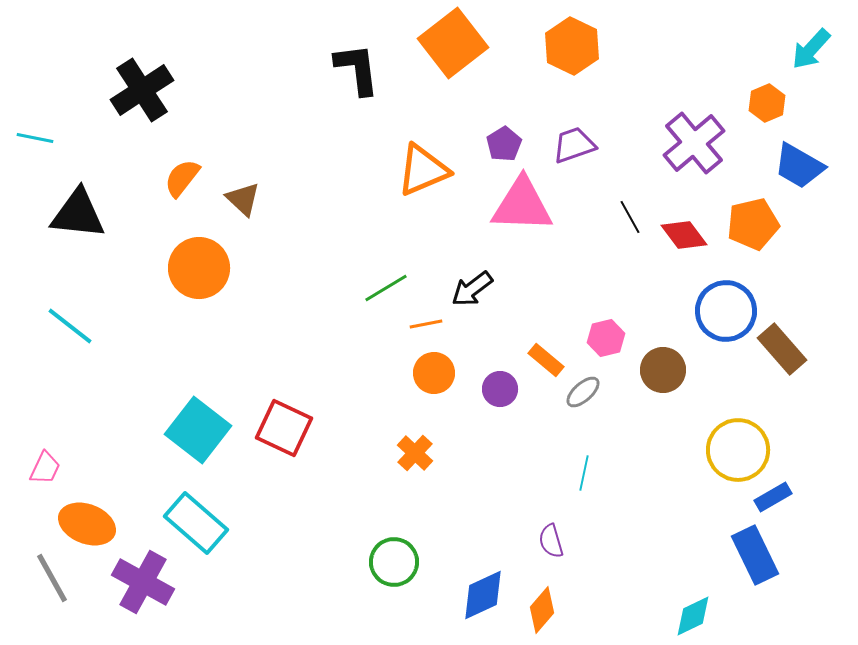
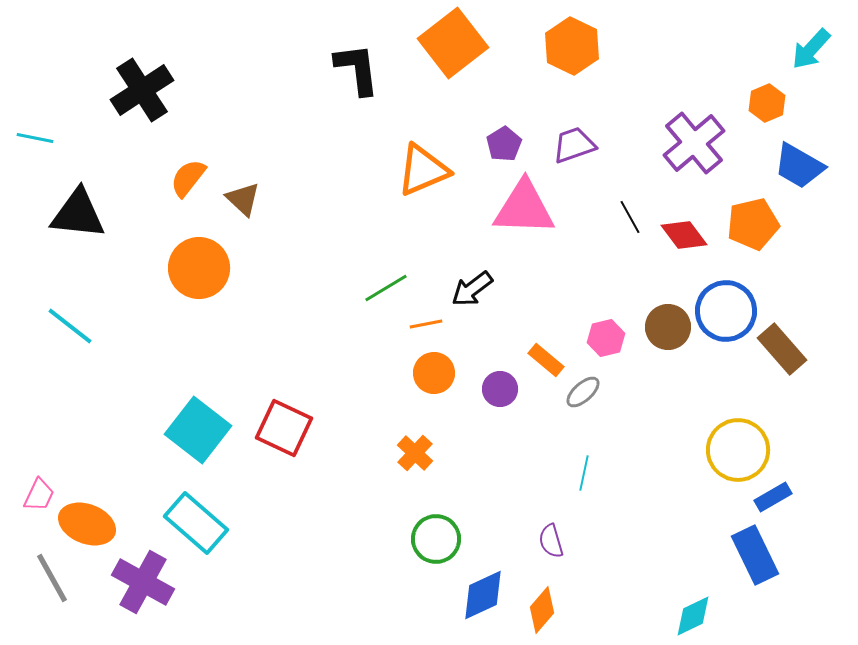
orange semicircle at (182, 178): moved 6 px right
pink triangle at (522, 205): moved 2 px right, 3 px down
brown circle at (663, 370): moved 5 px right, 43 px up
pink trapezoid at (45, 468): moved 6 px left, 27 px down
green circle at (394, 562): moved 42 px right, 23 px up
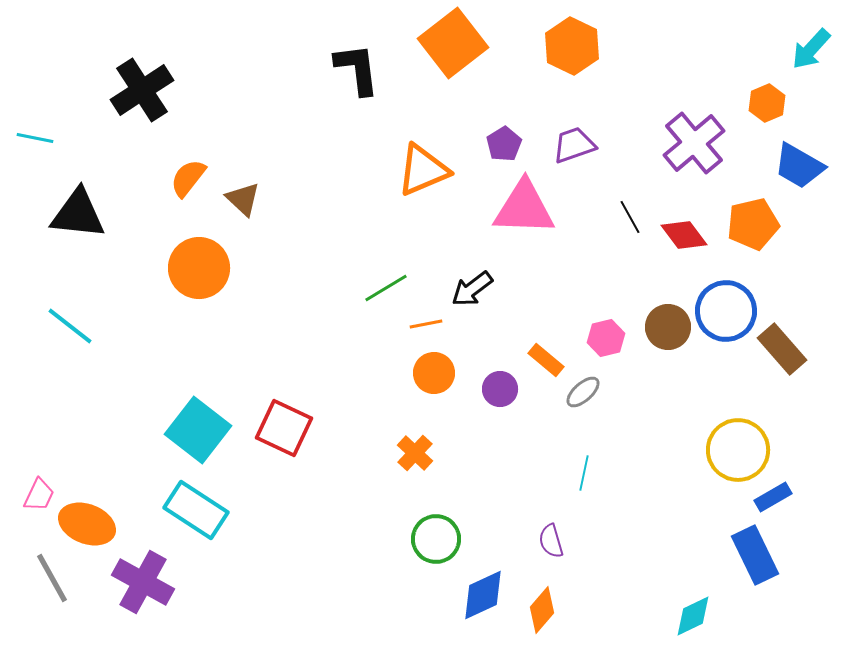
cyan rectangle at (196, 523): moved 13 px up; rotated 8 degrees counterclockwise
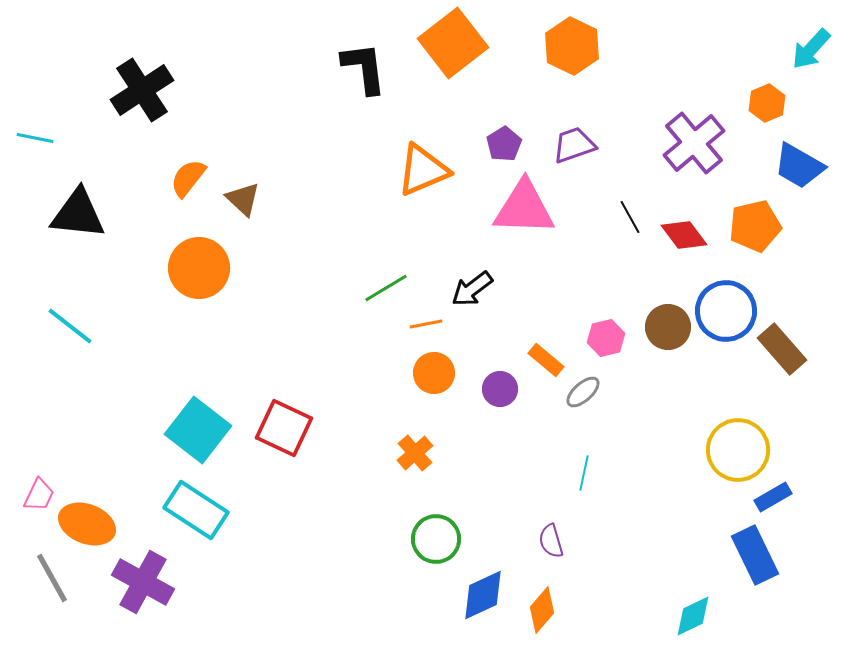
black L-shape at (357, 69): moved 7 px right, 1 px up
orange pentagon at (753, 224): moved 2 px right, 2 px down
orange cross at (415, 453): rotated 6 degrees clockwise
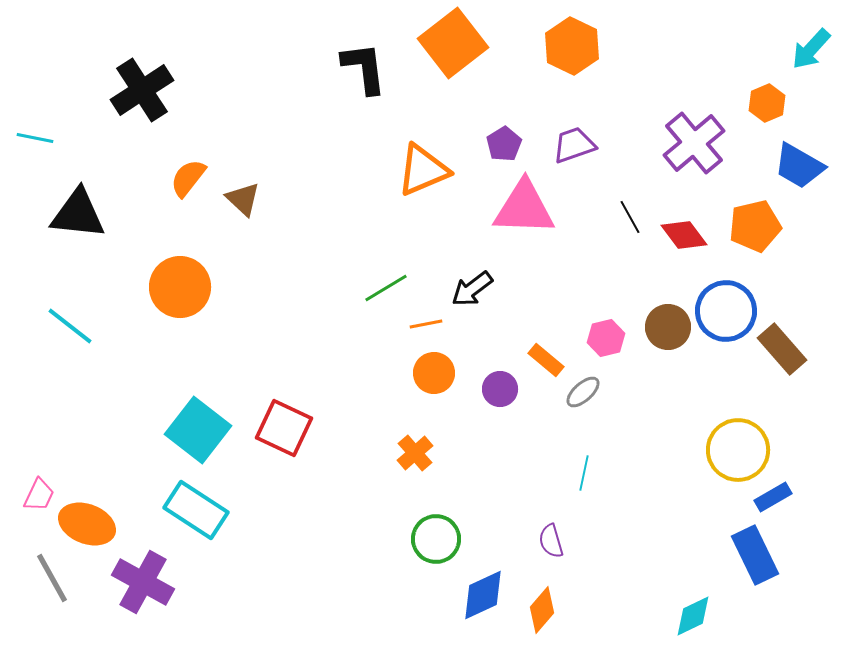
orange circle at (199, 268): moved 19 px left, 19 px down
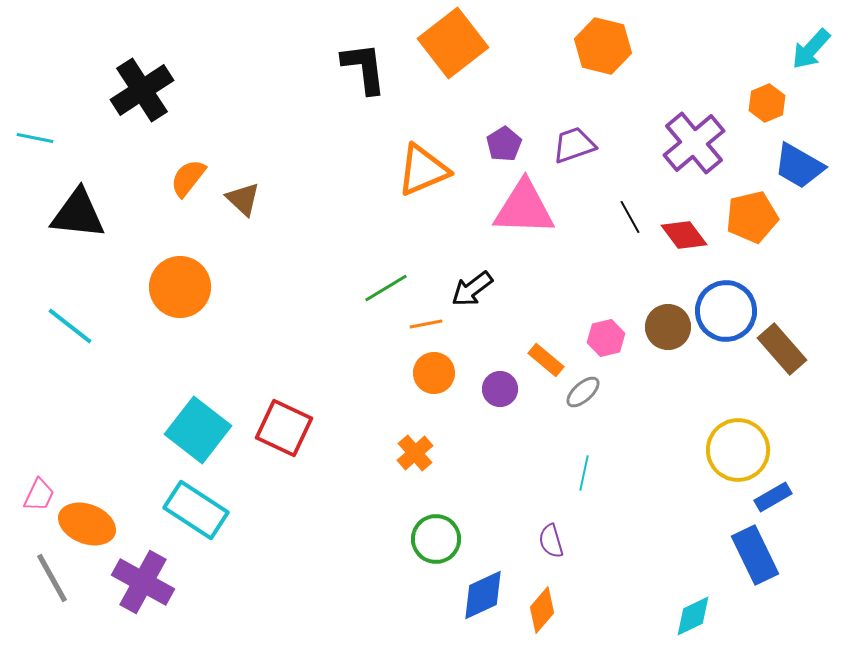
orange hexagon at (572, 46): moved 31 px right; rotated 12 degrees counterclockwise
orange pentagon at (755, 226): moved 3 px left, 9 px up
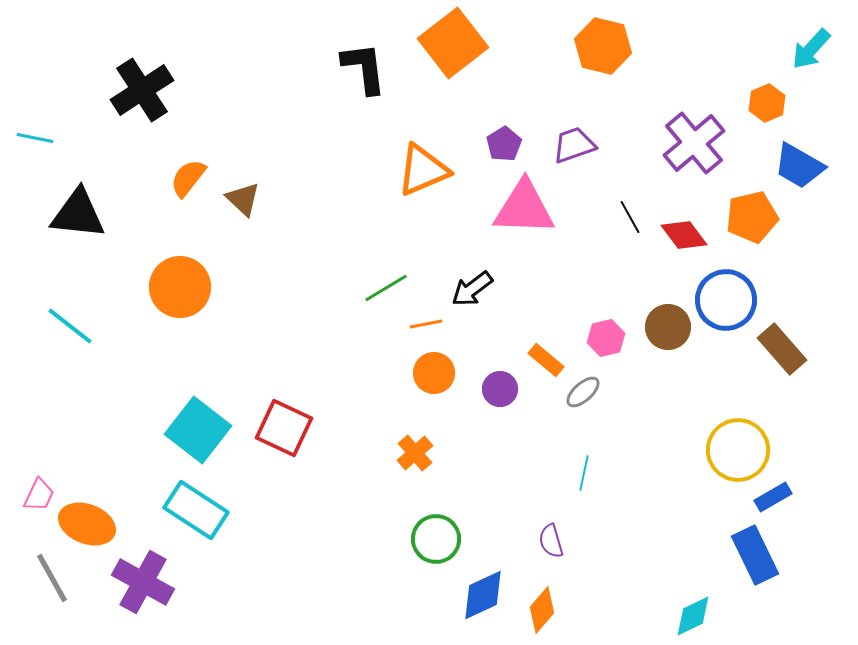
blue circle at (726, 311): moved 11 px up
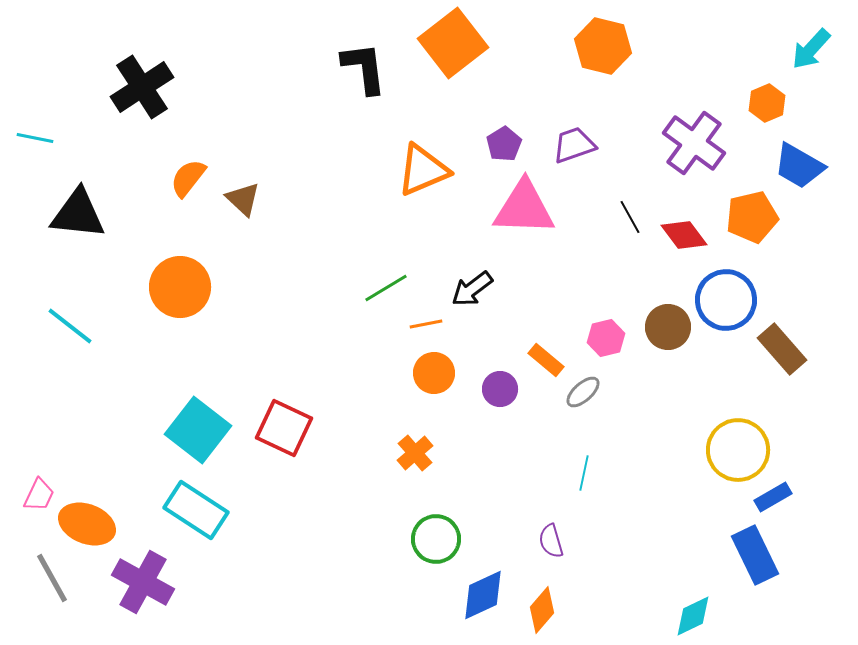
black cross at (142, 90): moved 3 px up
purple cross at (694, 143): rotated 14 degrees counterclockwise
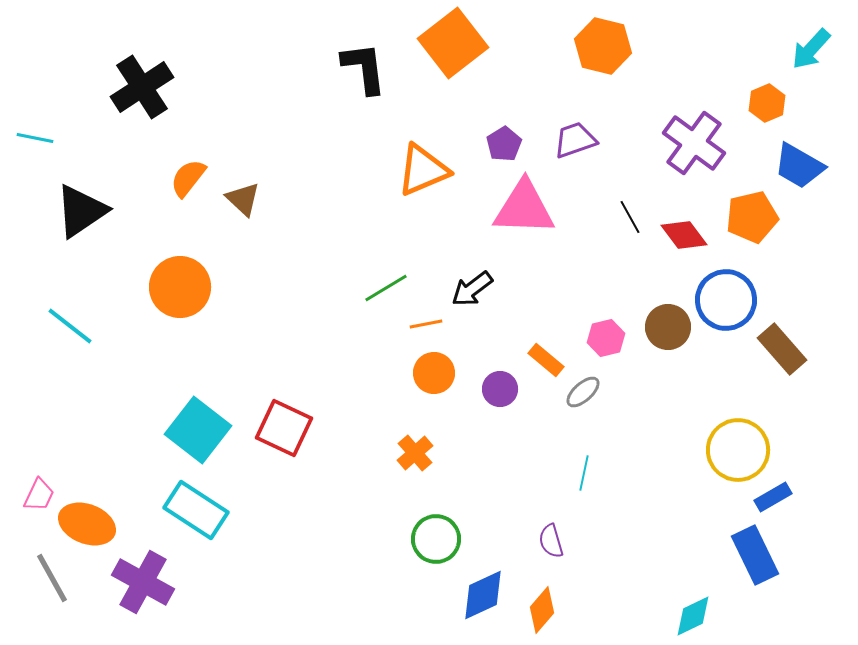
purple trapezoid at (574, 145): moved 1 px right, 5 px up
black triangle at (78, 214): moved 3 px right, 3 px up; rotated 40 degrees counterclockwise
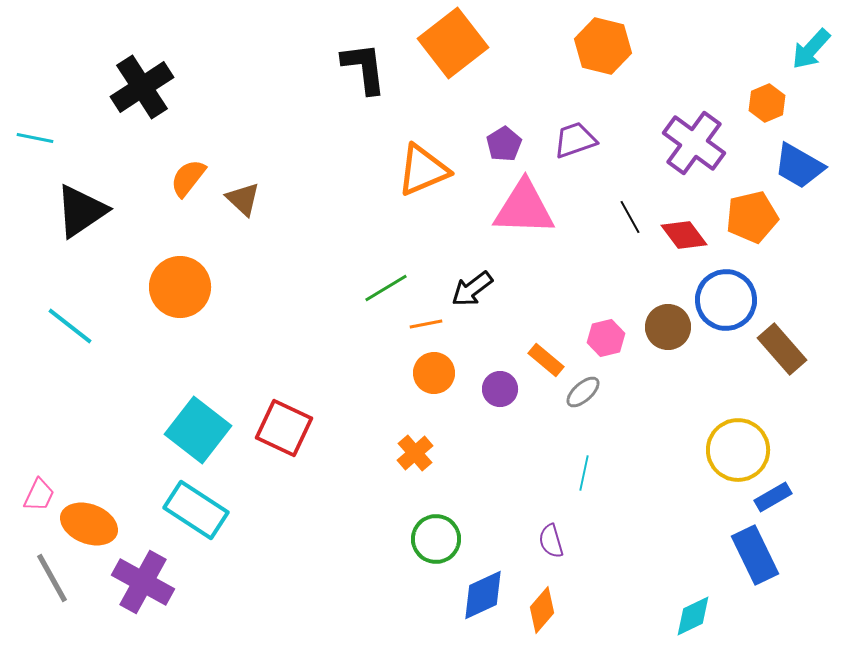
orange ellipse at (87, 524): moved 2 px right
